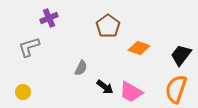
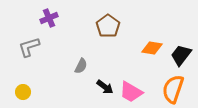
orange diamond: moved 13 px right; rotated 10 degrees counterclockwise
gray semicircle: moved 2 px up
orange semicircle: moved 3 px left
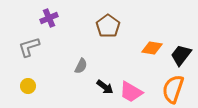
yellow circle: moved 5 px right, 6 px up
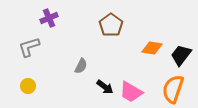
brown pentagon: moved 3 px right, 1 px up
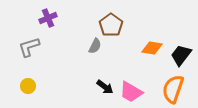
purple cross: moved 1 px left
gray semicircle: moved 14 px right, 20 px up
